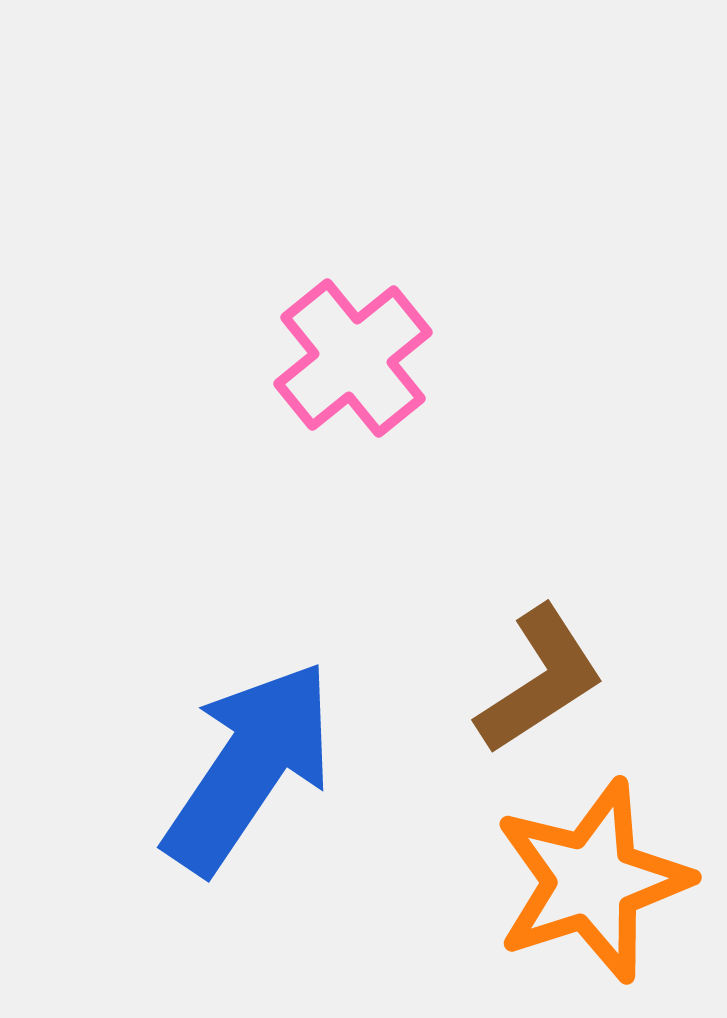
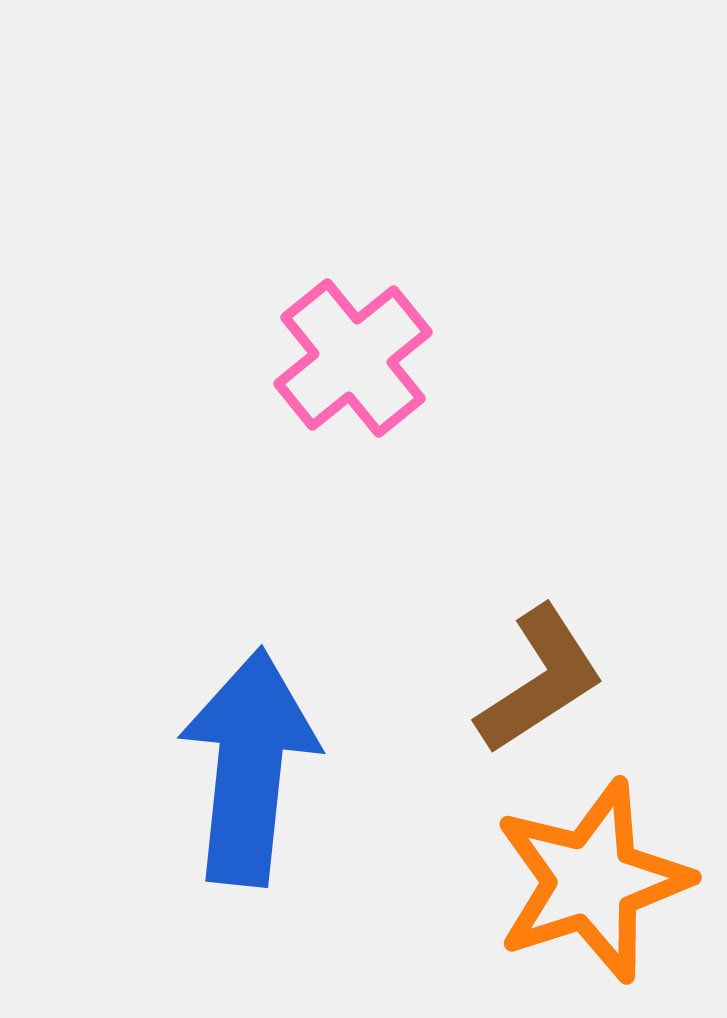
blue arrow: rotated 28 degrees counterclockwise
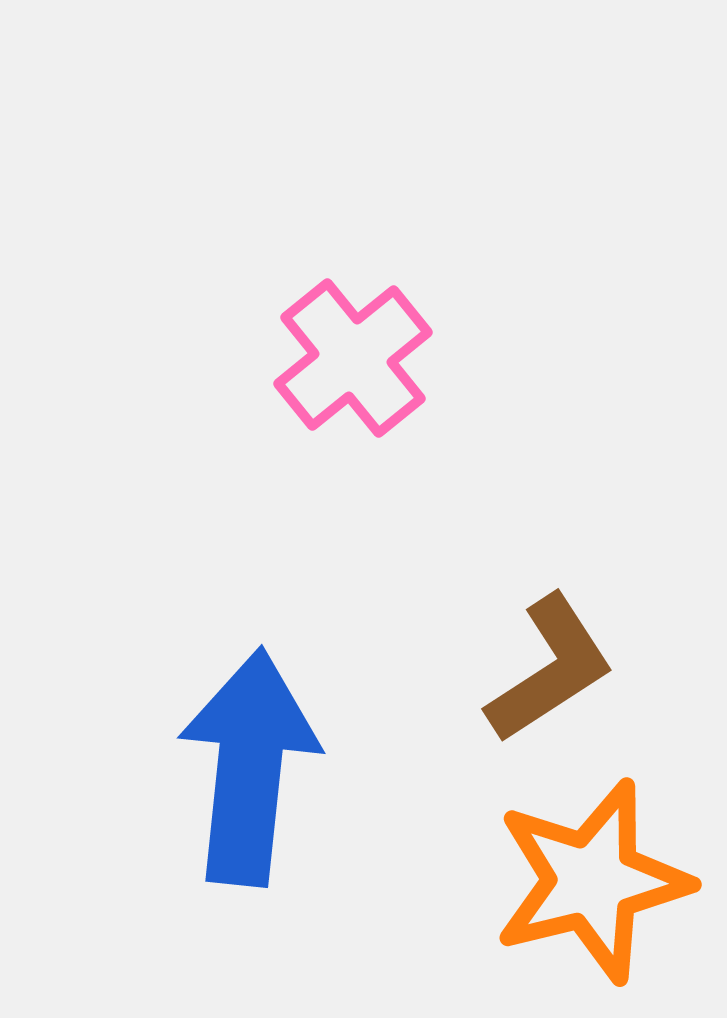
brown L-shape: moved 10 px right, 11 px up
orange star: rotated 4 degrees clockwise
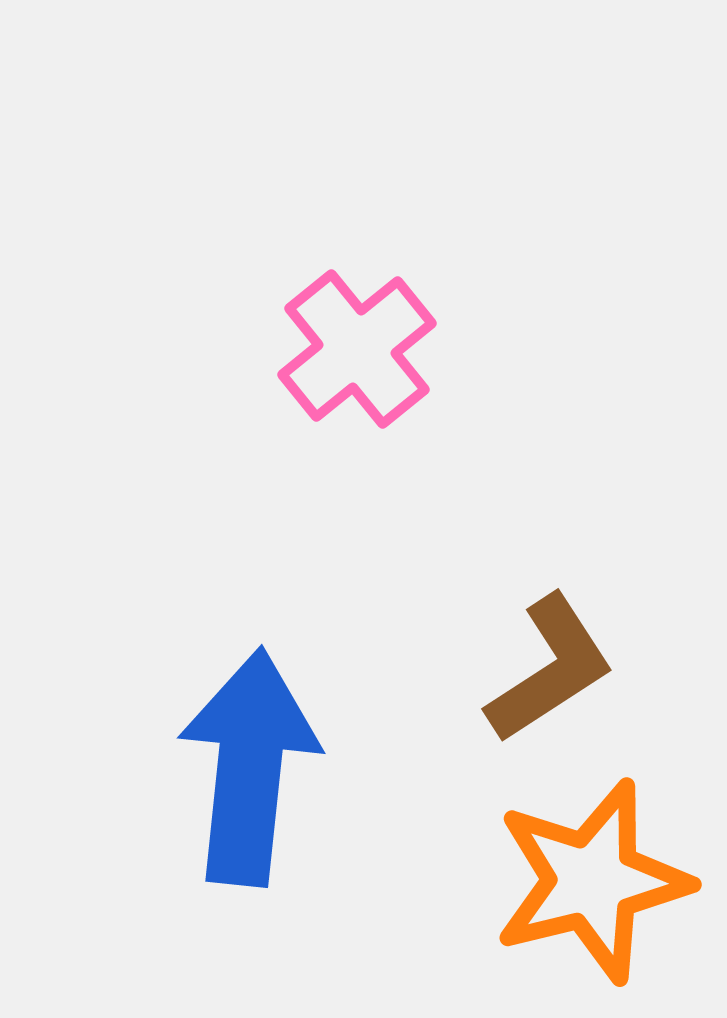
pink cross: moved 4 px right, 9 px up
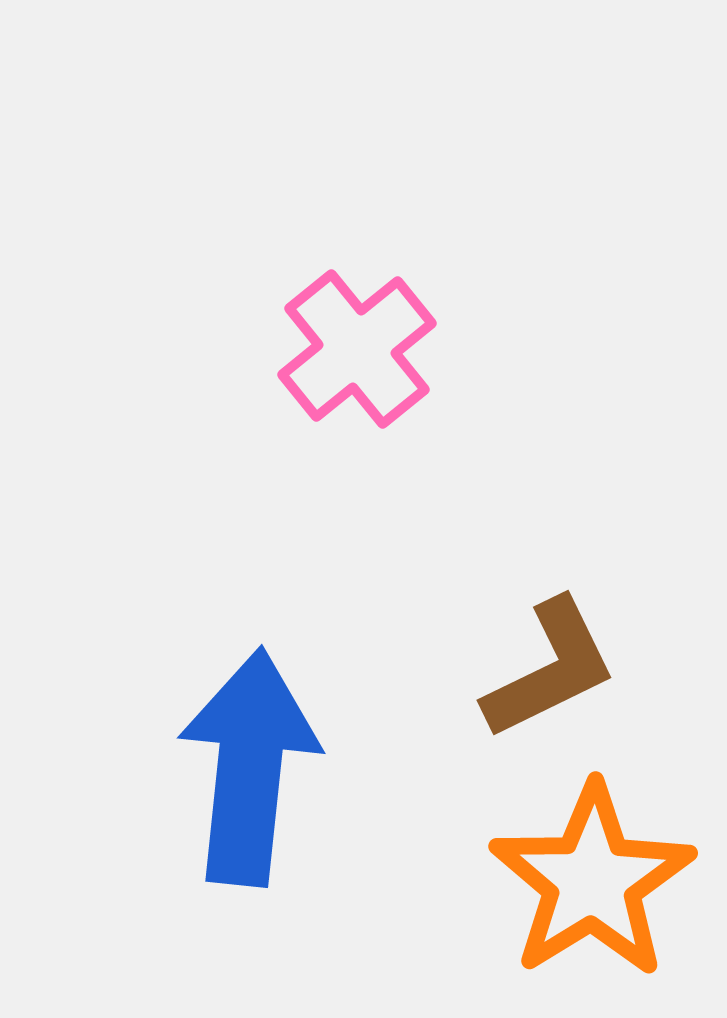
brown L-shape: rotated 7 degrees clockwise
orange star: rotated 18 degrees counterclockwise
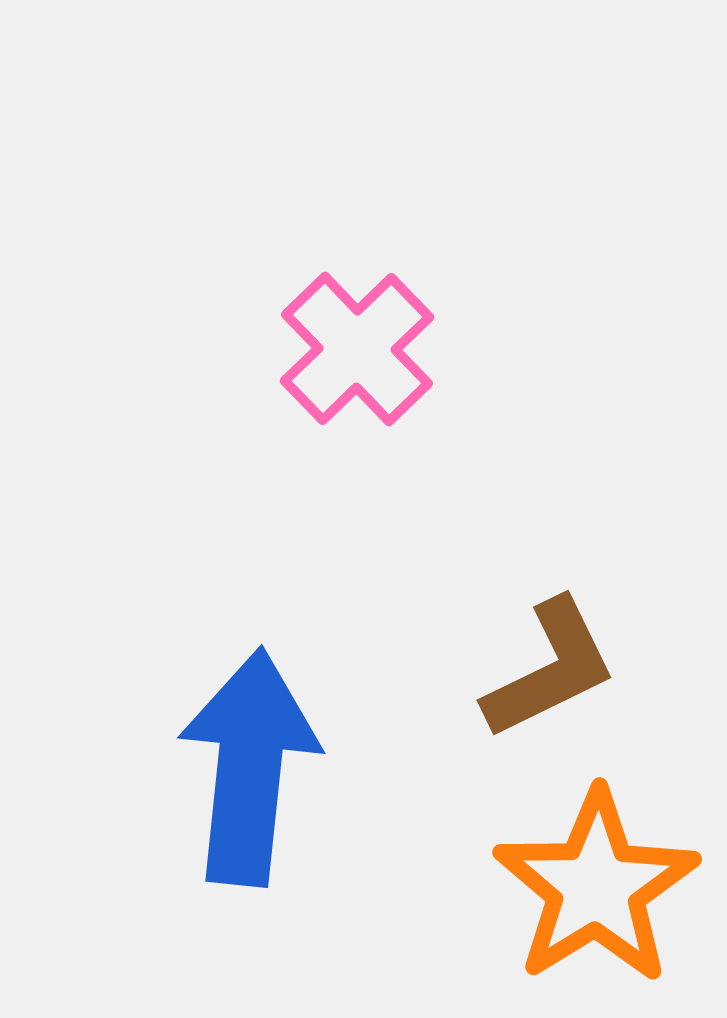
pink cross: rotated 5 degrees counterclockwise
orange star: moved 4 px right, 6 px down
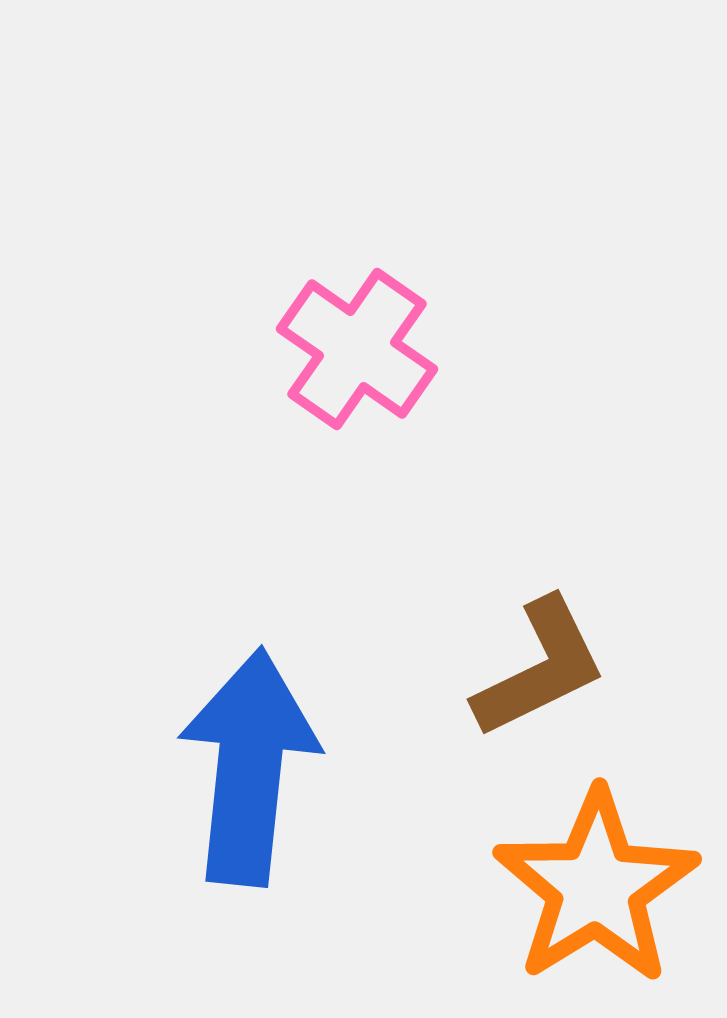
pink cross: rotated 11 degrees counterclockwise
brown L-shape: moved 10 px left, 1 px up
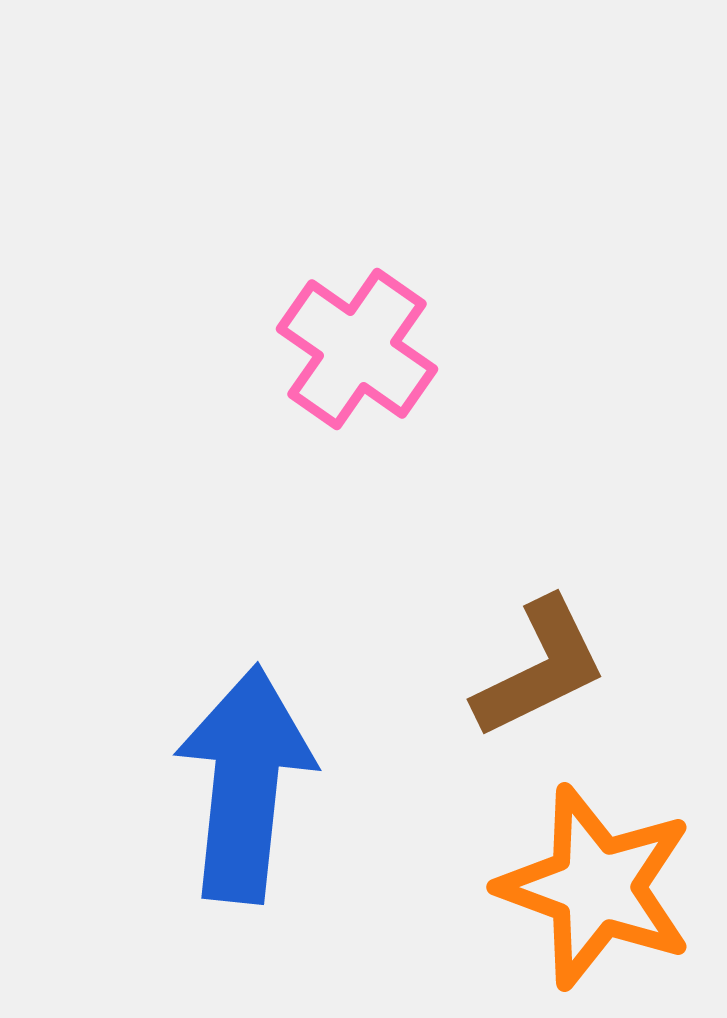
blue arrow: moved 4 px left, 17 px down
orange star: rotated 20 degrees counterclockwise
